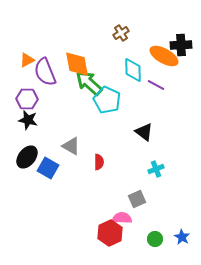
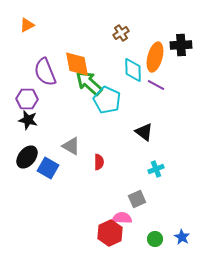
orange ellipse: moved 9 px left, 1 px down; rotated 76 degrees clockwise
orange triangle: moved 35 px up
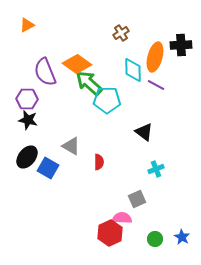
orange diamond: rotated 44 degrees counterclockwise
cyan pentagon: rotated 24 degrees counterclockwise
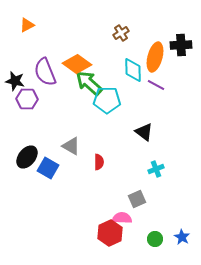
black star: moved 13 px left, 39 px up
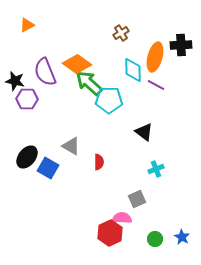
cyan pentagon: moved 2 px right
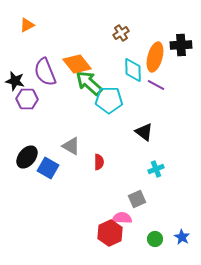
orange diamond: rotated 16 degrees clockwise
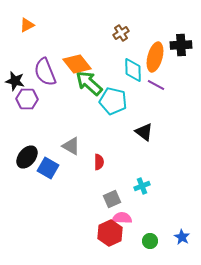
cyan pentagon: moved 4 px right, 1 px down; rotated 12 degrees clockwise
cyan cross: moved 14 px left, 17 px down
gray square: moved 25 px left
green circle: moved 5 px left, 2 px down
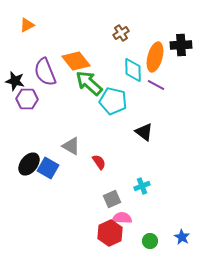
orange diamond: moved 1 px left, 3 px up
black ellipse: moved 2 px right, 7 px down
red semicircle: rotated 35 degrees counterclockwise
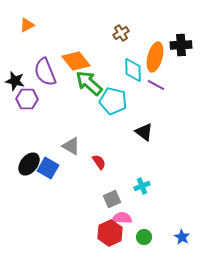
green circle: moved 6 px left, 4 px up
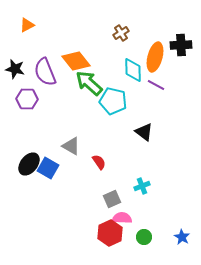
black star: moved 12 px up
